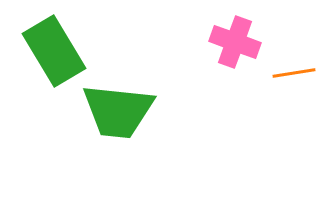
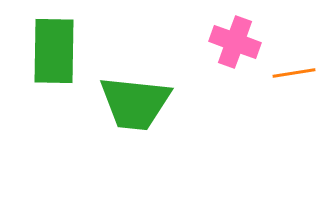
green rectangle: rotated 32 degrees clockwise
green trapezoid: moved 17 px right, 8 px up
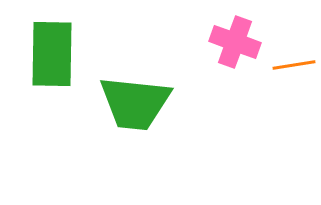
green rectangle: moved 2 px left, 3 px down
orange line: moved 8 px up
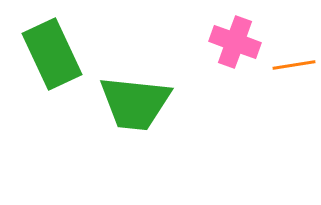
green rectangle: rotated 26 degrees counterclockwise
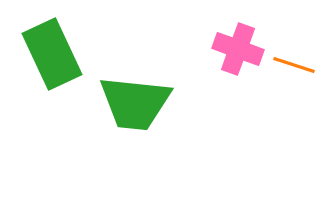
pink cross: moved 3 px right, 7 px down
orange line: rotated 27 degrees clockwise
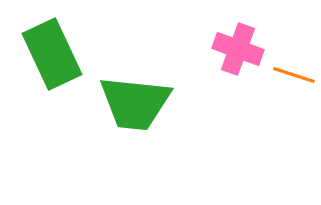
orange line: moved 10 px down
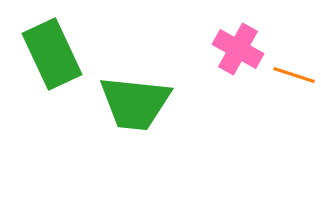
pink cross: rotated 9 degrees clockwise
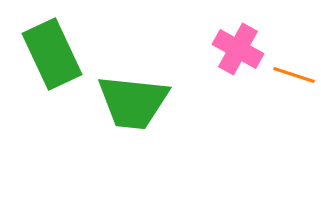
green trapezoid: moved 2 px left, 1 px up
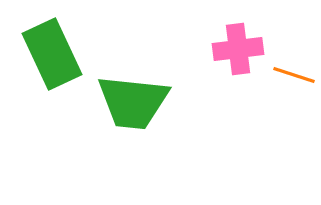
pink cross: rotated 36 degrees counterclockwise
